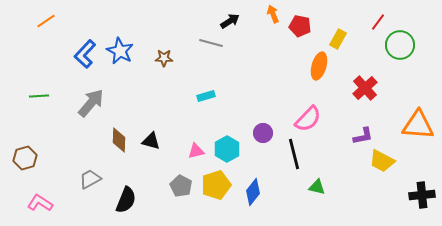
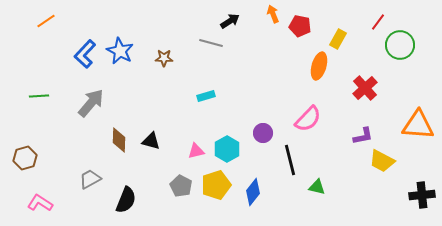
black line: moved 4 px left, 6 px down
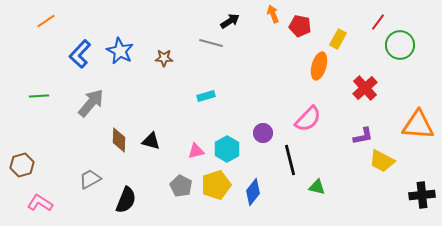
blue L-shape: moved 5 px left
brown hexagon: moved 3 px left, 7 px down
